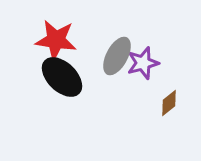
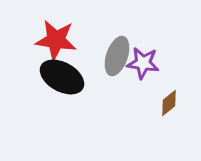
gray ellipse: rotated 9 degrees counterclockwise
purple star: rotated 24 degrees clockwise
black ellipse: rotated 15 degrees counterclockwise
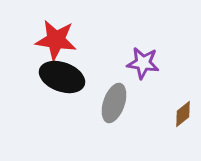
gray ellipse: moved 3 px left, 47 px down
black ellipse: rotated 9 degrees counterclockwise
brown diamond: moved 14 px right, 11 px down
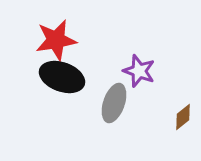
red star: rotated 18 degrees counterclockwise
purple star: moved 4 px left, 8 px down; rotated 12 degrees clockwise
brown diamond: moved 3 px down
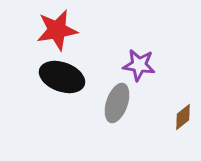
red star: moved 1 px right, 10 px up
purple star: moved 6 px up; rotated 12 degrees counterclockwise
gray ellipse: moved 3 px right
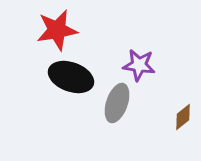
black ellipse: moved 9 px right
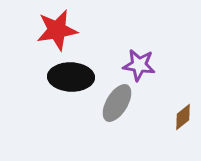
black ellipse: rotated 18 degrees counterclockwise
gray ellipse: rotated 12 degrees clockwise
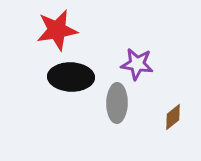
purple star: moved 2 px left, 1 px up
gray ellipse: rotated 30 degrees counterclockwise
brown diamond: moved 10 px left
